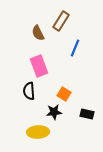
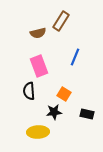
brown semicircle: rotated 77 degrees counterclockwise
blue line: moved 9 px down
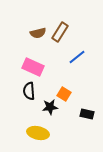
brown rectangle: moved 1 px left, 11 px down
blue line: moved 2 px right; rotated 30 degrees clockwise
pink rectangle: moved 6 px left, 1 px down; rotated 45 degrees counterclockwise
black star: moved 4 px left, 5 px up
yellow ellipse: moved 1 px down; rotated 15 degrees clockwise
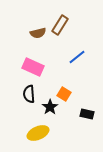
brown rectangle: moved 7 px up
black semicircle: moved 3 px down
black star: rotated 28 degrees counterclockwise
yellow ellipse: rotated 35 degrees counterclockwise
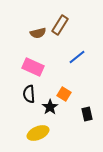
black rectangle: rotated 64 degrees clockwise
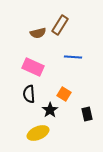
blue line: moved 4 px left; rotated 42 degrees clockwise
black star: moved 3 px down
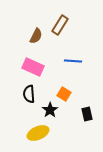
brown semicircle: moved 2 px left, 3 px down; rotated 49 degrees counterclockwise
blue line: moved 4 px down
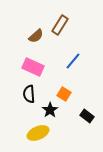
brown semicircle: rotated 21 degrees clockwise
blue line: rotated 54 degrees counterclockwise
black rectangle: moved 2 px down; rotated 40 degrees counterclockwise
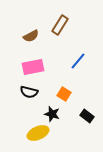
brown semicircle: moved 5 px left; rotated 14 degrees clockwise
blue line: moved 5 px right
pink rectangle: rotated 35 degrees counterclockwise
black semicircle: moved 2 px up; rotated 72 degrees counterclockwise
black star: moved 2 px right, 4 px down; rotated 21 degrees counterclockwise
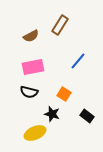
yellow ellipse: moved 3 px left
